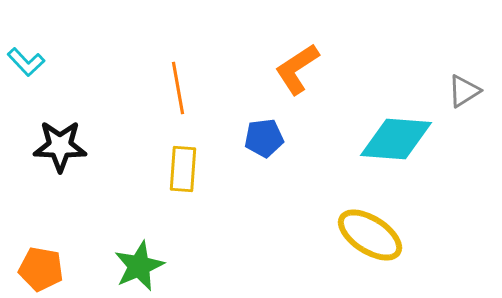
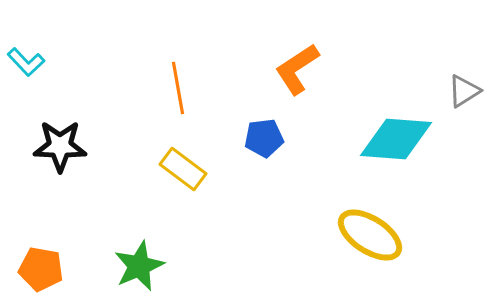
yellow rectangle: rotated 57 degrees counterclockwise
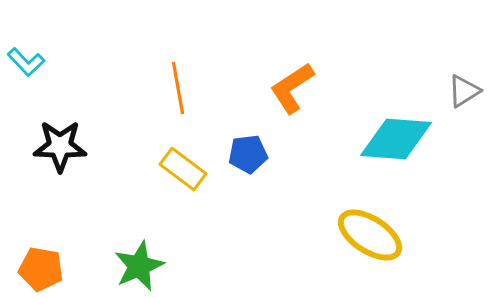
orange L-shape: moved 5 px left, 19 px down
blue pentagon: moved 16 px left, 16 px down
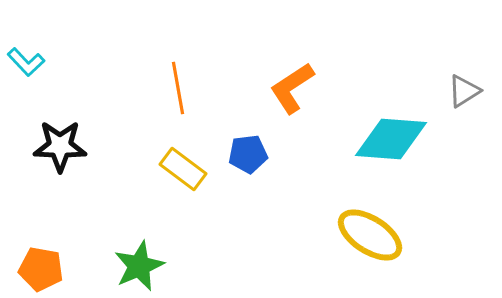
cyan diamond: moved 5 px left
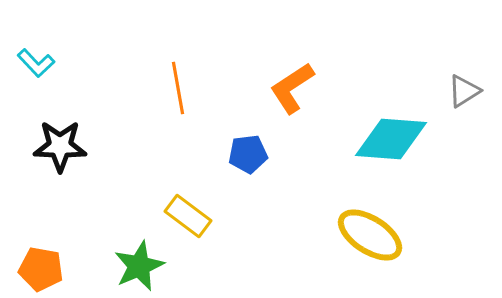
cyan L-shape: moved 10 px right, 1 px down
yellow rectangle: moved 5 px right, 47 px down
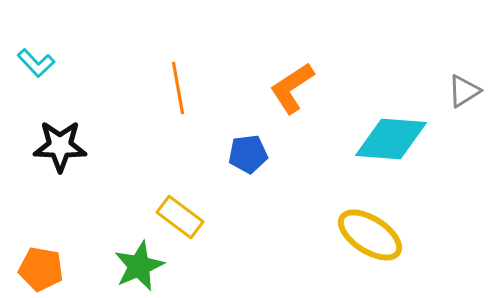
yellow rectangle: moved 8 px left, 1 px down
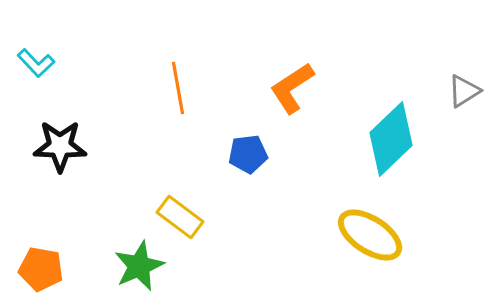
cyan diamond: rotated 48 degrees counterclockwise
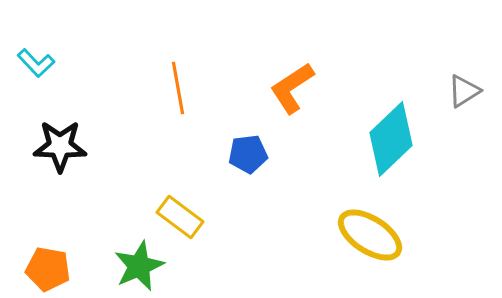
orange pentagon: moved 7 px right
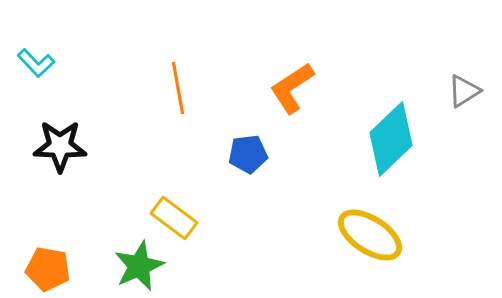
yellow rectangle: moved 6 px left, 1 px down
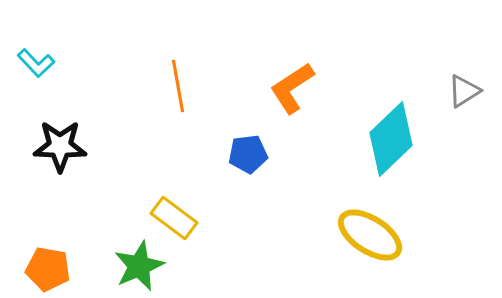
orange line: moved 2 px up
